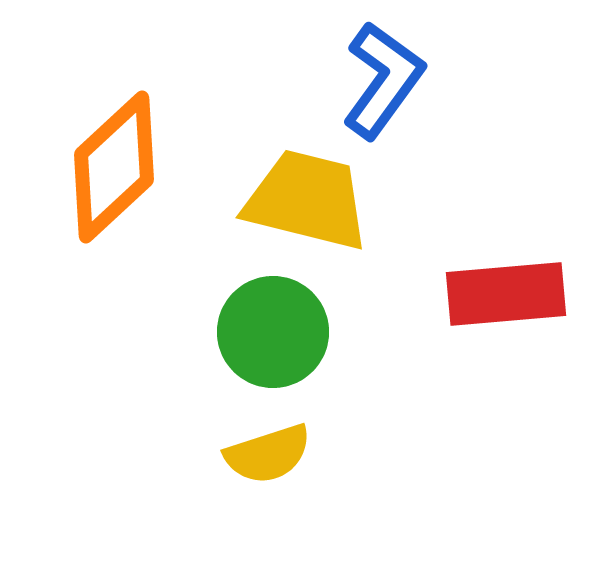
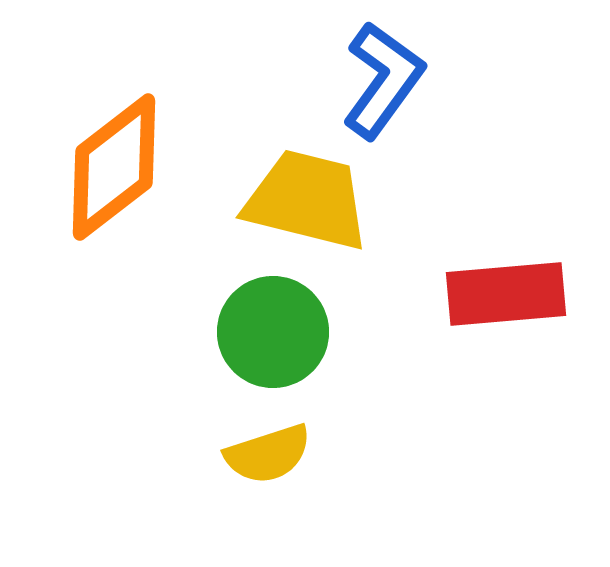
orange diamond: rotated 5 degrees clockwise
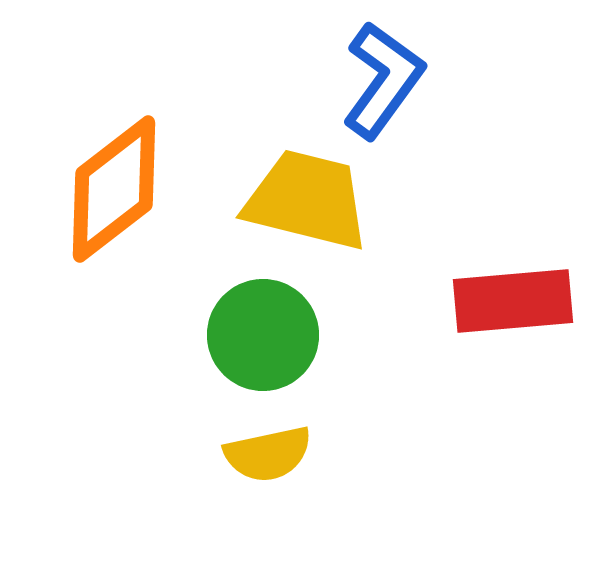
orange diamond: moved 22 px down
red rectangle: moved 7 px right, 7 px down
green circle: moved 10 px left, 3 px down
yellow semicircle: rotated 6 degrees clockwise
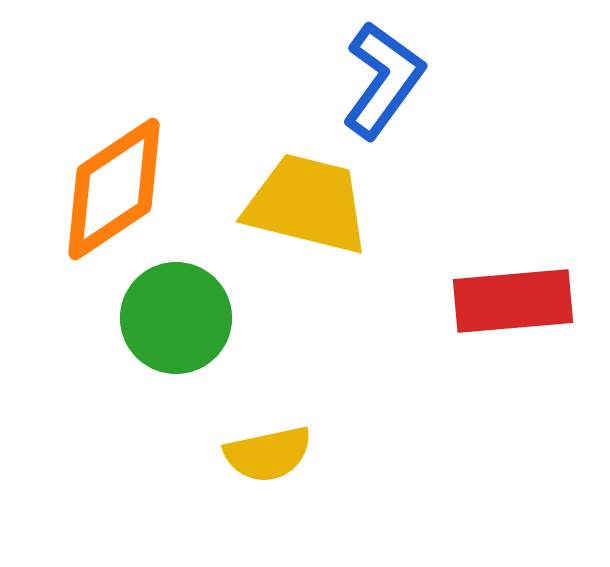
orange diamond: rotated 4 degrees clockwise
yellow trapezoid: moved 4 px down
green circle: moved 87 px left, 17 px up
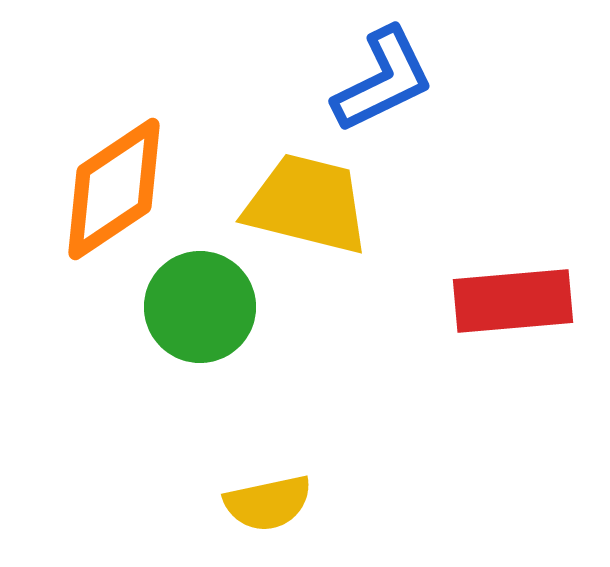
blue L-shape: rotated 28 degrees clockwise
green circle: moved 24 px right, 11 px up
yellow semicircle: moved 49 px down
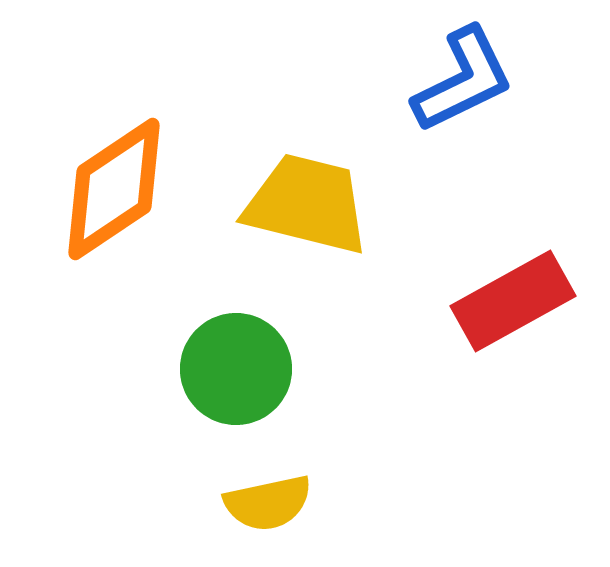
blue L-shape: moved 80 px right
red rectangle: rotated 24 degrees counterclockwise
green circle: moved 36 px right, 62 px down
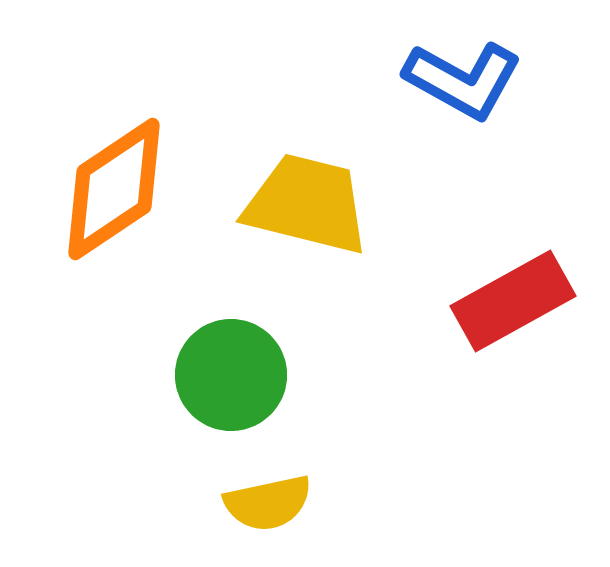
blue L-shape: rotated 55 degrees clockwise
green circle: moved 5 px left, 6 px down
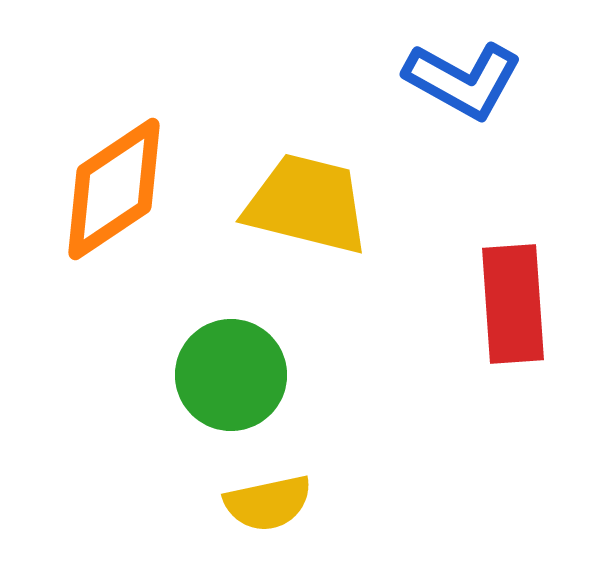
red rectangle: moved 3 px down; rotated 65 degrees counterclockwise
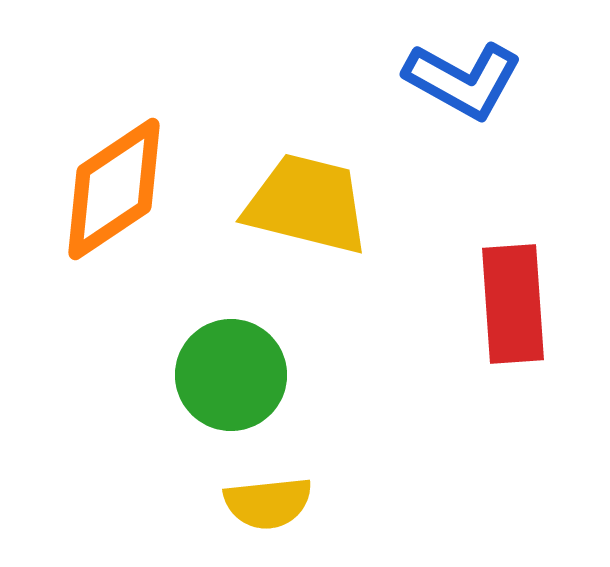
yellow semicircle: rotated 6 degrees clockwise
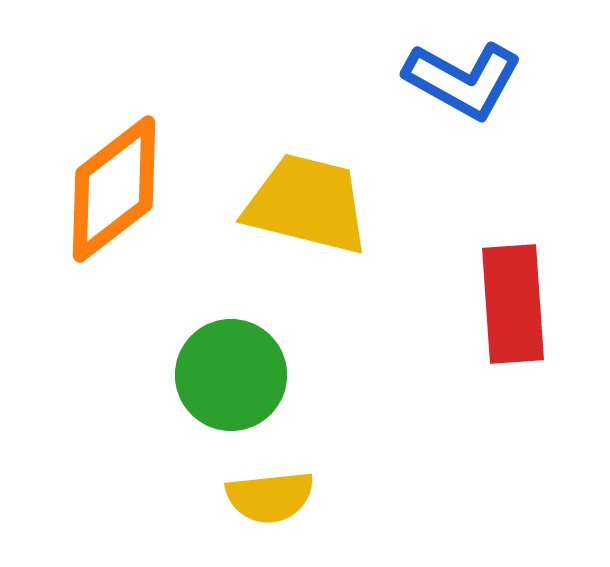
orange diamond: rotated 4 degrees counterclockwise
yellow semicircle: moved 2 px right, 6 px up
